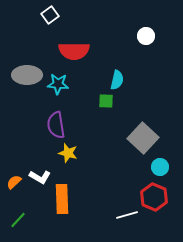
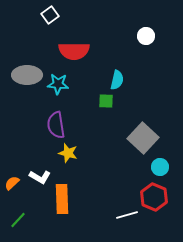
orange semicircle: moved 2 px left, 1 px down
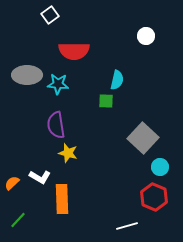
white line: moved 11 px down
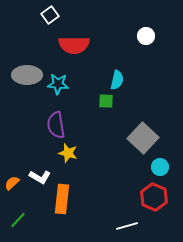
red semicircle: moved 6 px up
orange rectangle: rotated 8 degrees clockwise
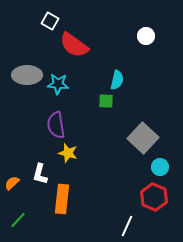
white square: moved 6 px down; rotated 24 degrees counterclockwise
red semicircle: rotated 36 degrees clockwise
white L-shape: moved 3 px up; rotated 75 degrees clockwise
white line: rotated 50 degrees counterclockwise
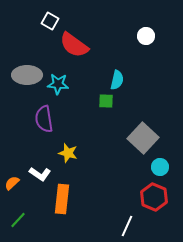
purple semicircle: moved 12 px left, 6 px up
white L-shape: rotated 70 degrees counterclockwise
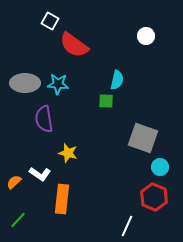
gray ellipse: moved 2 px left, 8 px down
gray square: rotated 24 degrees counterclockwise
orange semicircle: moved 2 px right, 1 px up
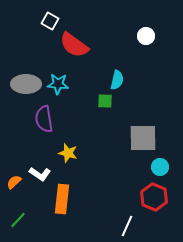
gray ellipse: moved 1 px right, 1 px down
green square: moved 1 px left
gray square: rotated 20 degrees counterclockwise
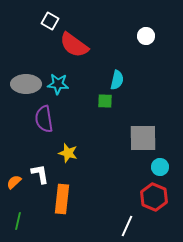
white L-shape: rotated 135 degrees counterclockwise
green line: moved 1 px down; rotated 30 degrees counterclockwise
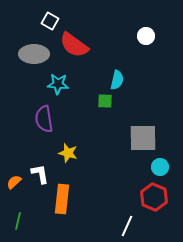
gray ellipse: moved 8 px right, 30 px up
